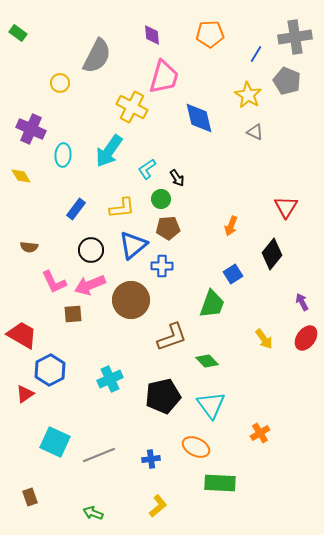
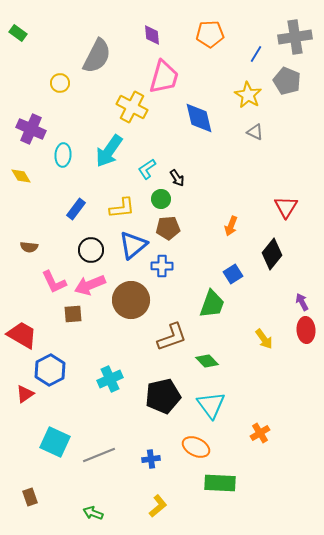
red ellipse at (306, 338): moved 8 px up; rotated 40 degrees counterclockwise
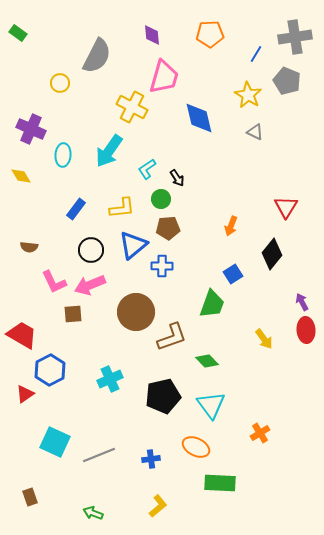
brown circle at (131, 300): moved 5 px right, 12 px down
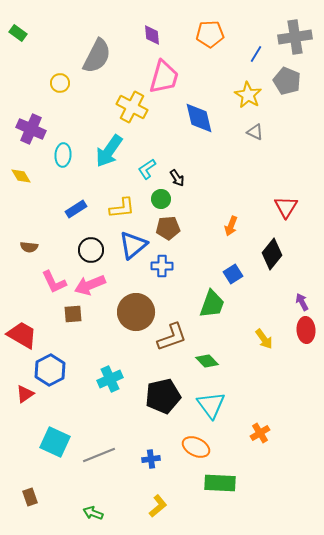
blue rectangle at (76, 209): rotated 20 degrees clockwise
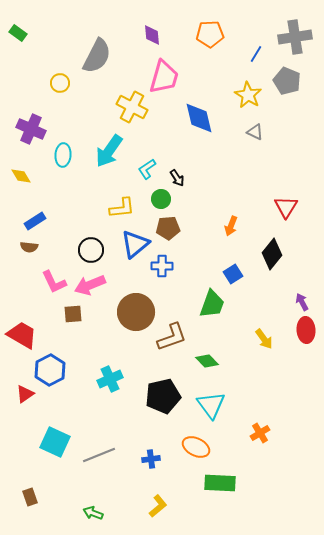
blue rectangle at (76, 209): moved 41 px left, 12 px down
blue triangle at (133, 245): moved 2 px right, 1 px up
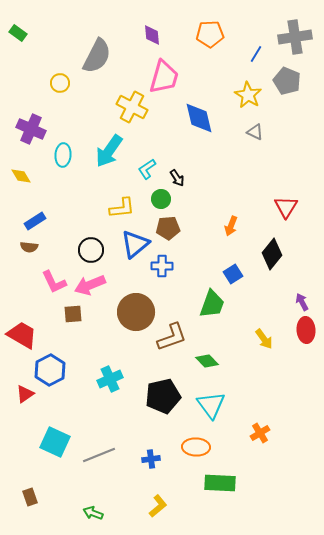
orange ellipse at (196, 447): rotated 24 degrees counterclockwise
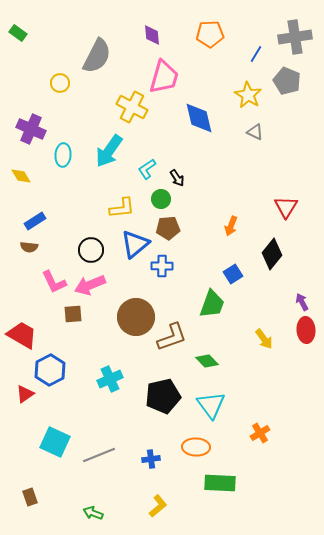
brown circle at (136, 312): moved 5 px down
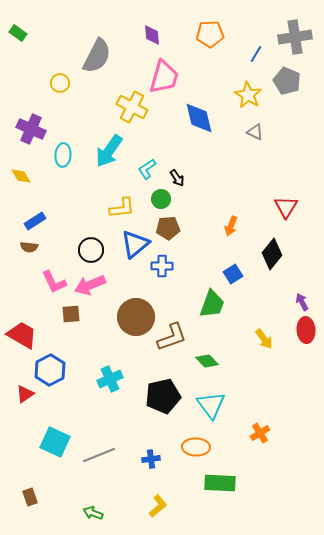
brown square at (73, 314): moved 2 px left
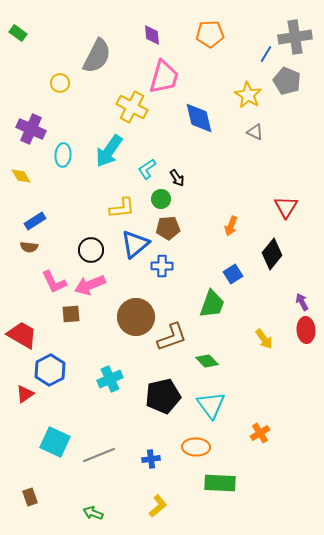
blue line at (256, 54): moved 10 px right
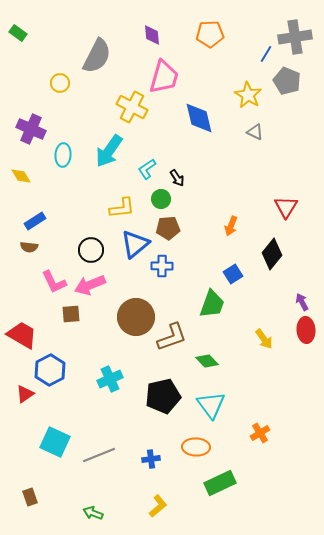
green rectangle at (220, 483): rotated 28 degrees counterclockwise
